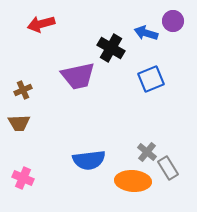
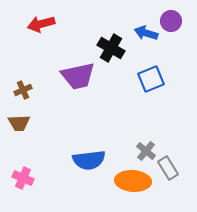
purple circle: moved 2 px left
gray cross: moved 1 px left, 1 px up
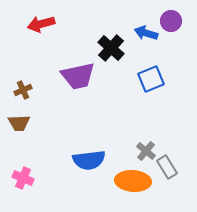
black cross: rotated 12 degrees clockwise
gray rectangle: moved 1 px left, 1 px up
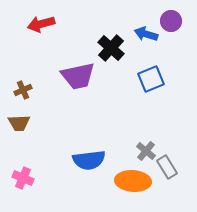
blue arrow: moved 1 px down
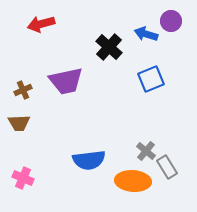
black cross: moved 2 px left, 1 px up
purple trapezoid: moved 12 px left, 5 px down
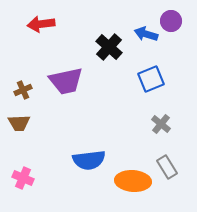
red arrow: rotated 8 degrees clockwise
gray cross: moved 15 px right, 27 px up
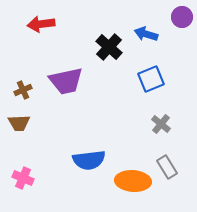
purple circle: moved 11 px right, 4 px up
